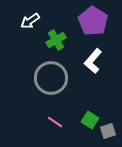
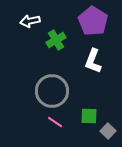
white arrow: rotated 24 degrees clockwise
white L-shape: rotated 20 degrees counterclockwise
gray circle: moved 1 px right, 13 px down
green square: moved 1 px left, 4 px up; rotated 30 degrees counterclockwise
gray square: rotated 28 degrees counterclockwise
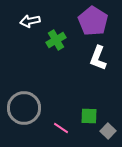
white L-shape: moved 5 px right, 3 px up
gray circle: moved 28 px left, 17 px down
pink line: moved 6 px right, 6 px down
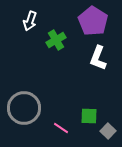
white arrow: rotated 60 degrees counterclockwise
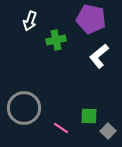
purple pentagon: moved 2 px left, 2 px up; rotated 20 degrees counterclockwise
green cross: rotated 18 degrees clockwise
white L-shape: moved 1 px right, 2 px up; rotated 30 degrees clockwise
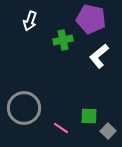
green cross: moved 7 px right
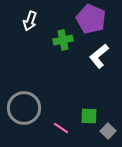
purple pentagon: rotated 12 degrees clockwise
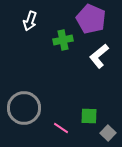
gray square: moved 2 px down
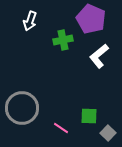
gray circle: moved 2 px left
